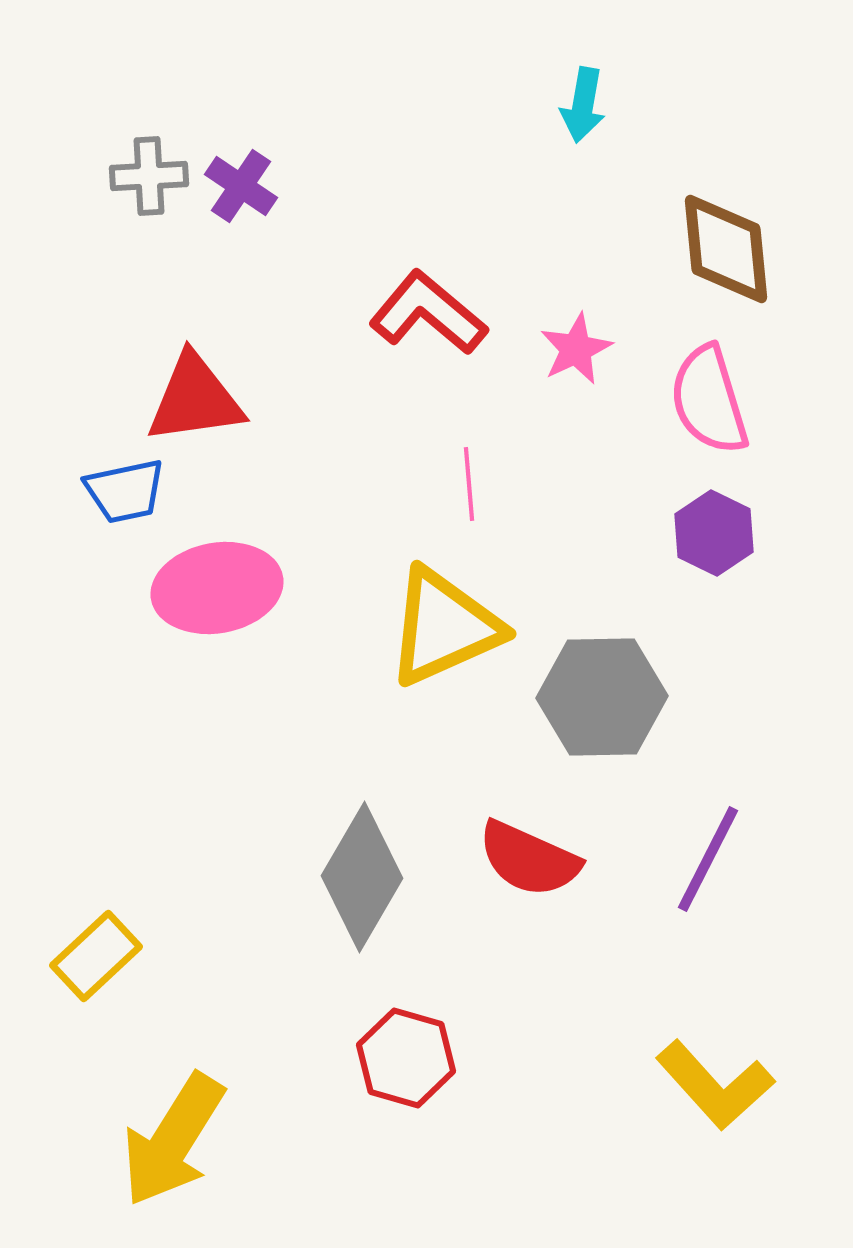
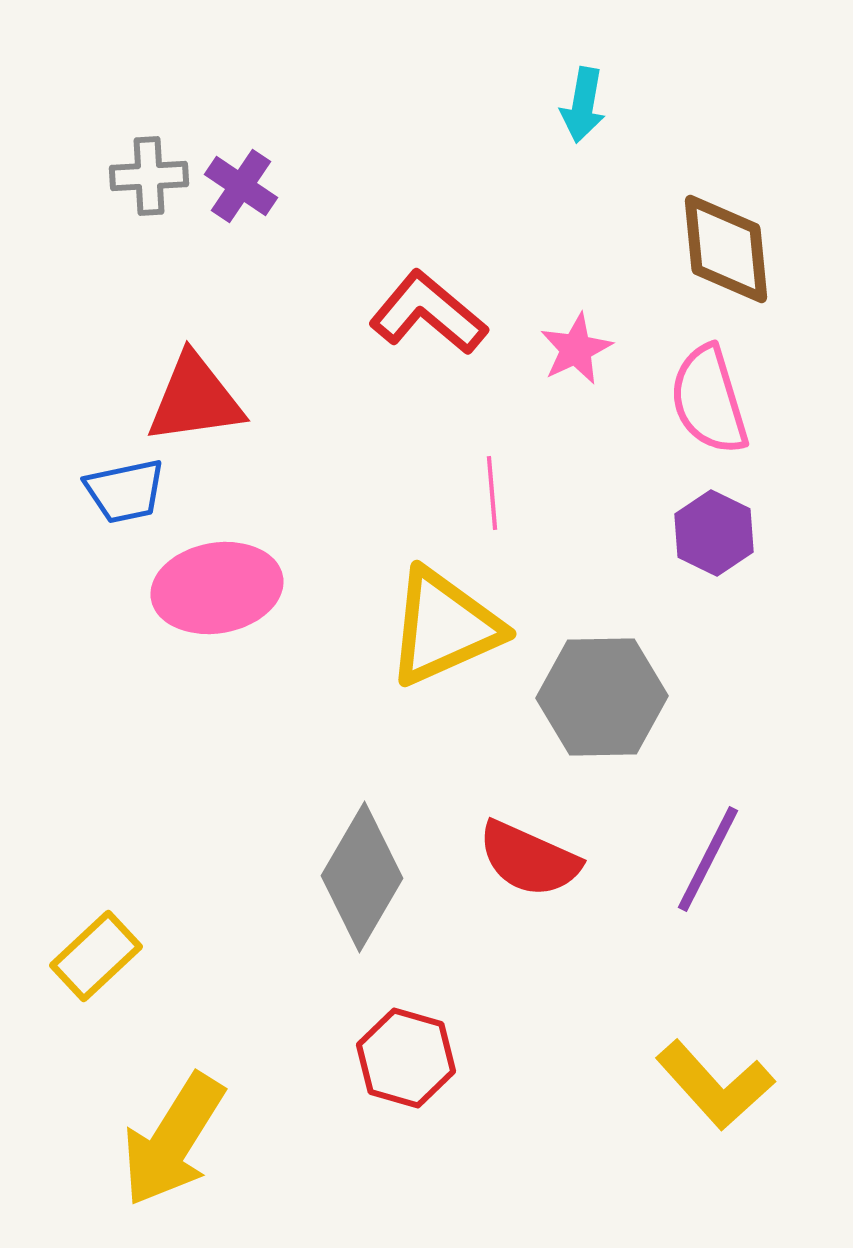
pink line: moved 23 px right, 9 px down
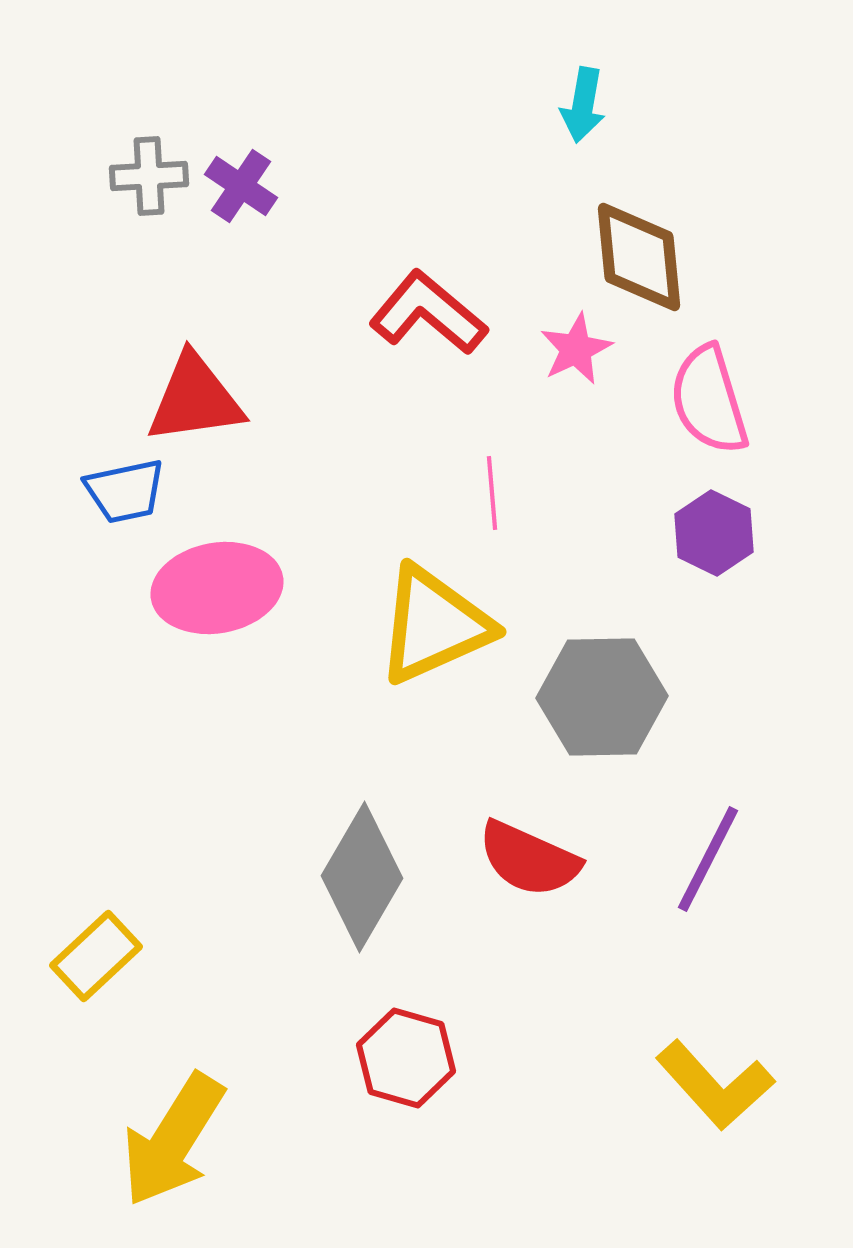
brown diamond: moved 87 px left, 8 px down
yellow triangle: moved 10 px left, 2 px up
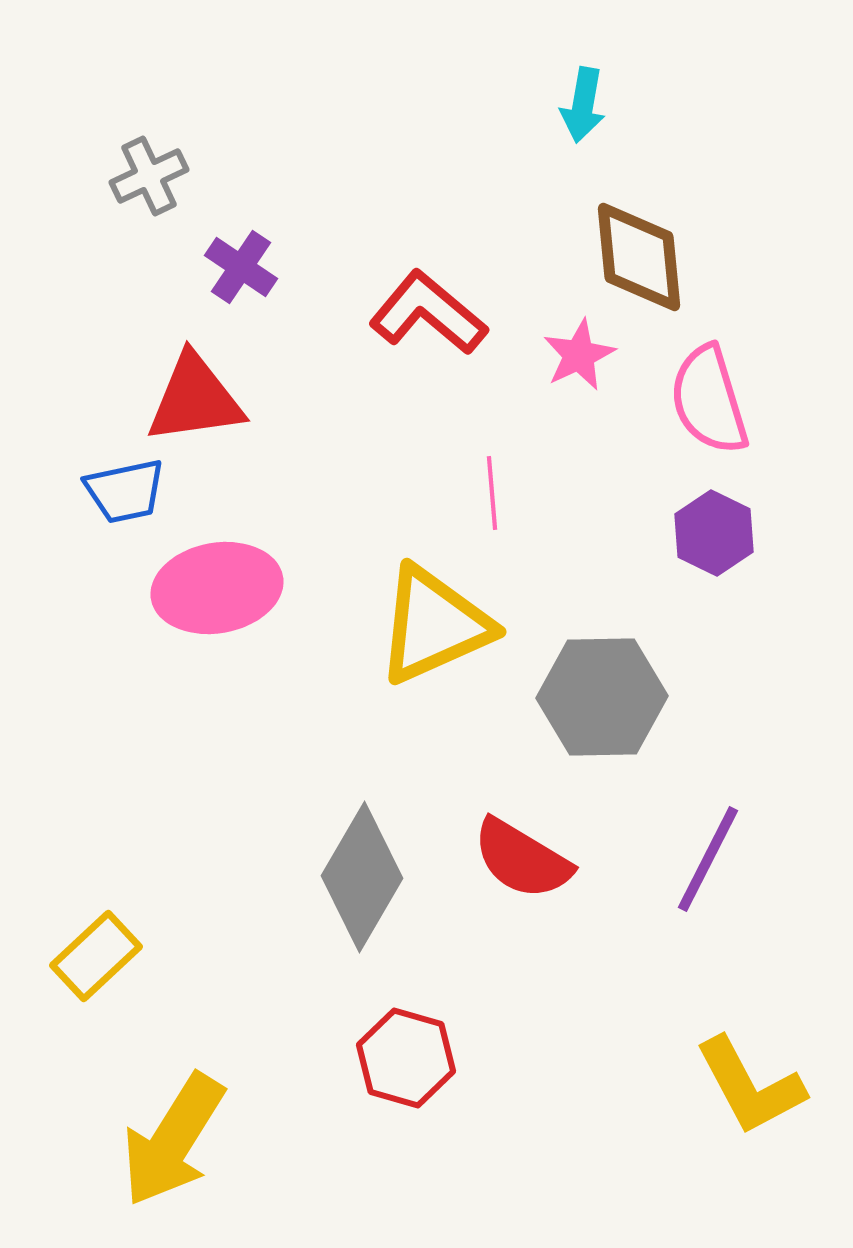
gray cross: rotated 22 degrees counterclockwise
purple cross: moved 81 px down
pink star: moved 3 px right, 6 px down
red semicircle: moved 7 px left; rotated 7 degrees clockwise
yellow L-shape: moved 35 px right, 1 px down; rotated 14 degrees clockwise
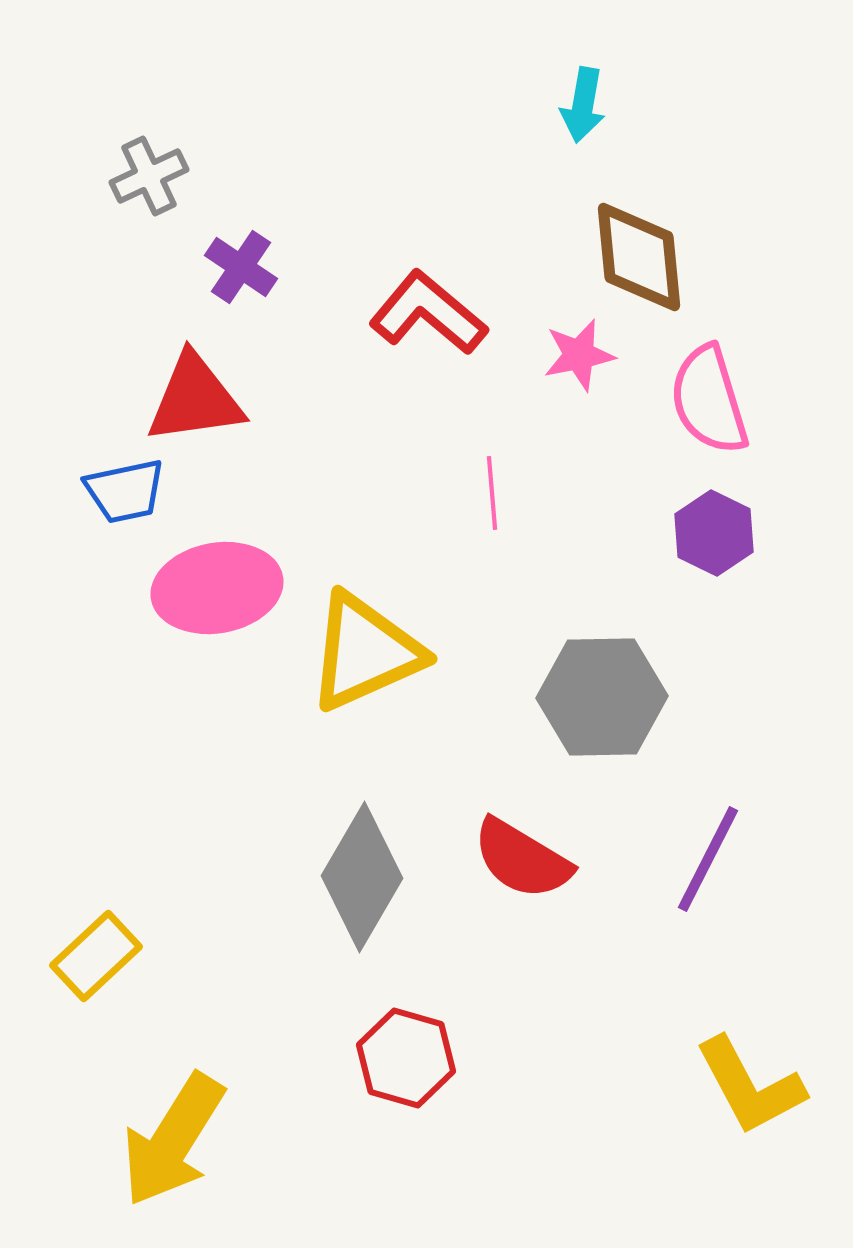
pink star: rotated 14 degrees clockwise
yellow triangle: moved 69 px left, 27 px down
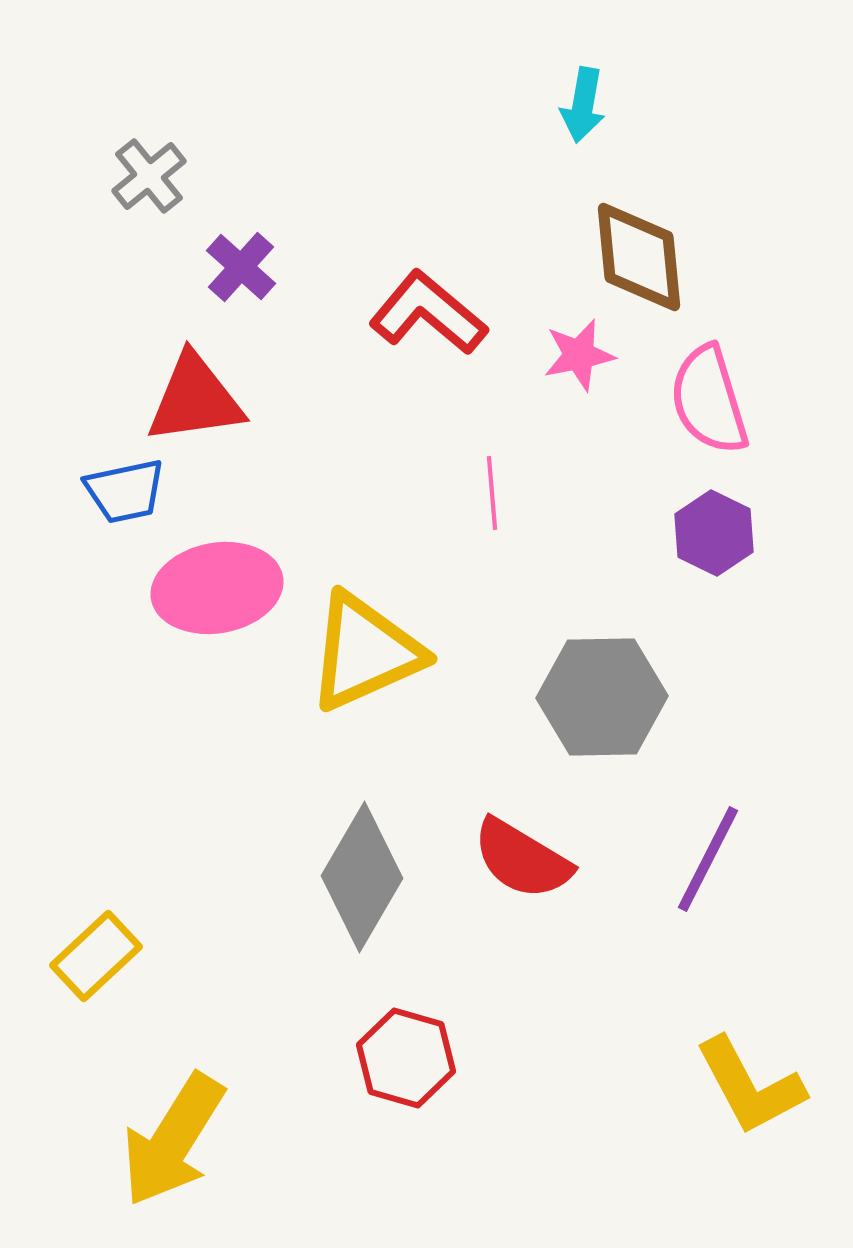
gray cross: rotated 14 degrees counterclockwise
purple cross: rotated 8 degrees clockwise
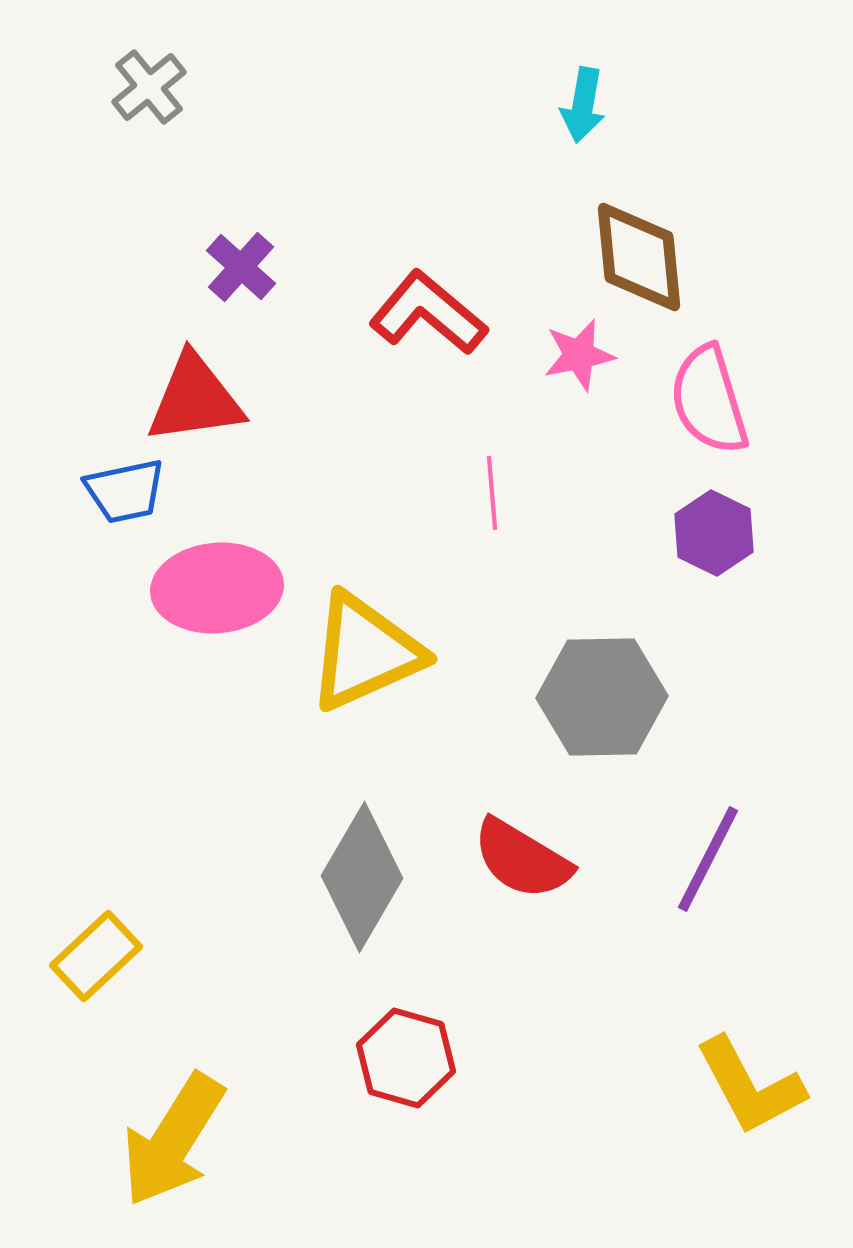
gray cross: moved 89 px up
pink ellipse: rotated 5 degrees clockwise
